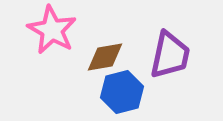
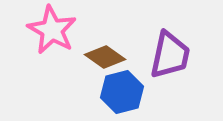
brown diamond: rotated 45 degrees clockwise
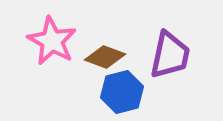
pink star: moved 11 px down
brown diamond: rotated 15 degrees counterclockwise
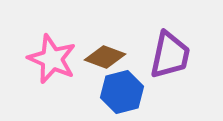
pink star: moved 18 px down; rotated 6 degrees counterclockwise
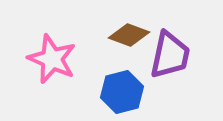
brown diamond: moved 24 px right, 22 px up
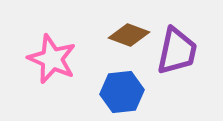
purple trapezoid: moved 7 px right, 4 px up
blue hexagon: rotated 9 degrees clockwise
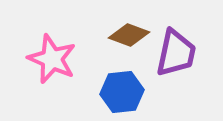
purple trapezoid: moved 1 px left, 2 px down
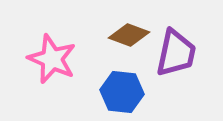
blue hexagon: rotated 12 degrees clockwise
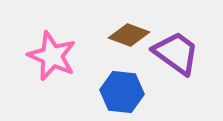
purple trapezoid: rotated 66 degrees counterclockwise
pink star: moved 3 px up
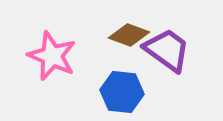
purple trapezoid: moved 9 px left, 3 px up
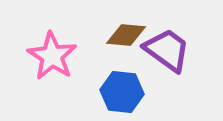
brown diamond: moved 3 px left; rotated 15 degrees counterclockwise
pink star: rotated 9 degrees clockwise
